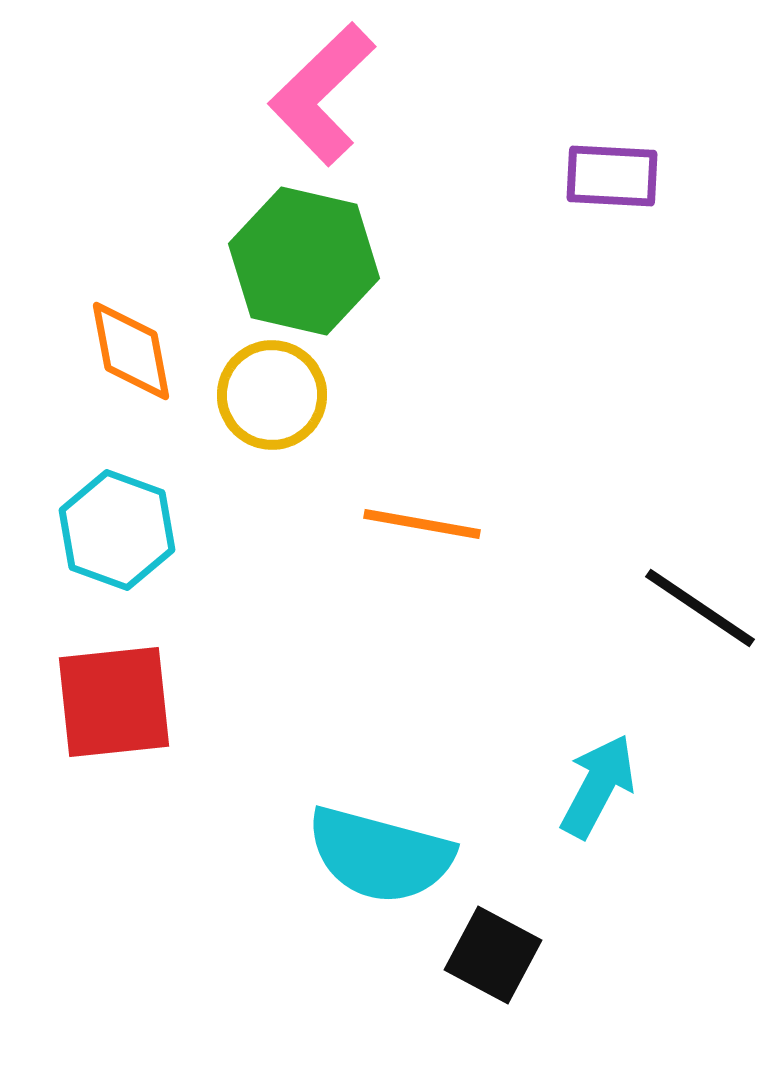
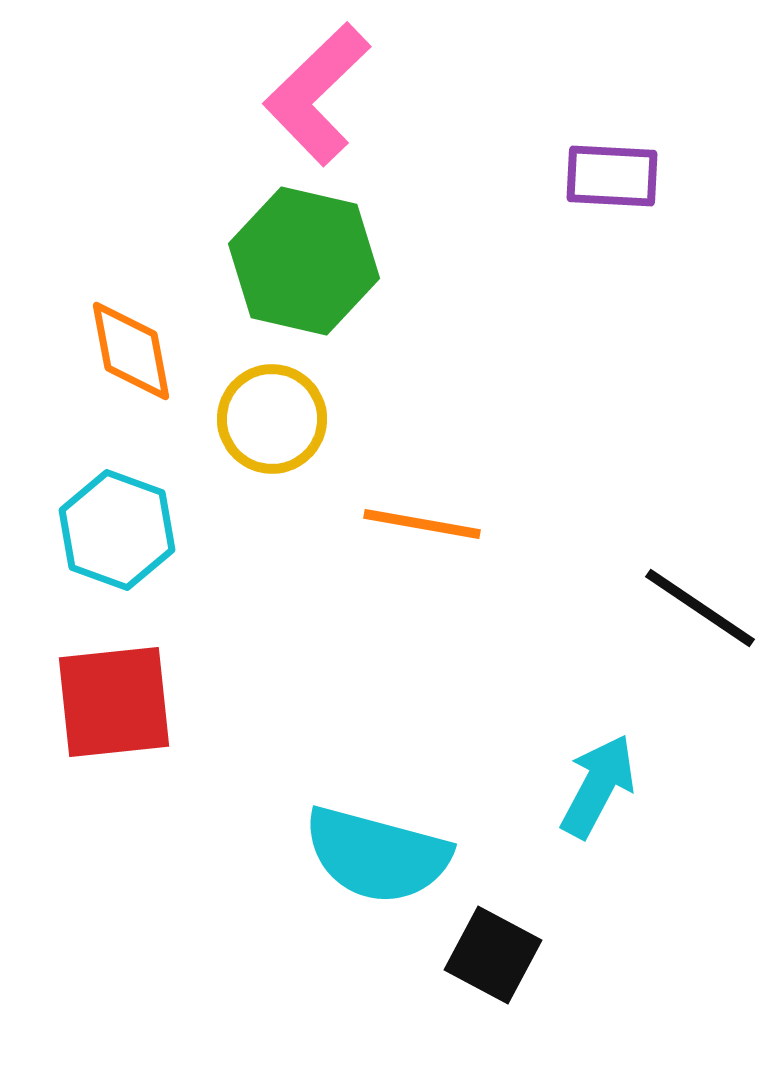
pink L-shape: moved 5 px left
yellow circle: moved 24 px down
cyan semicircle: moved 3 px left
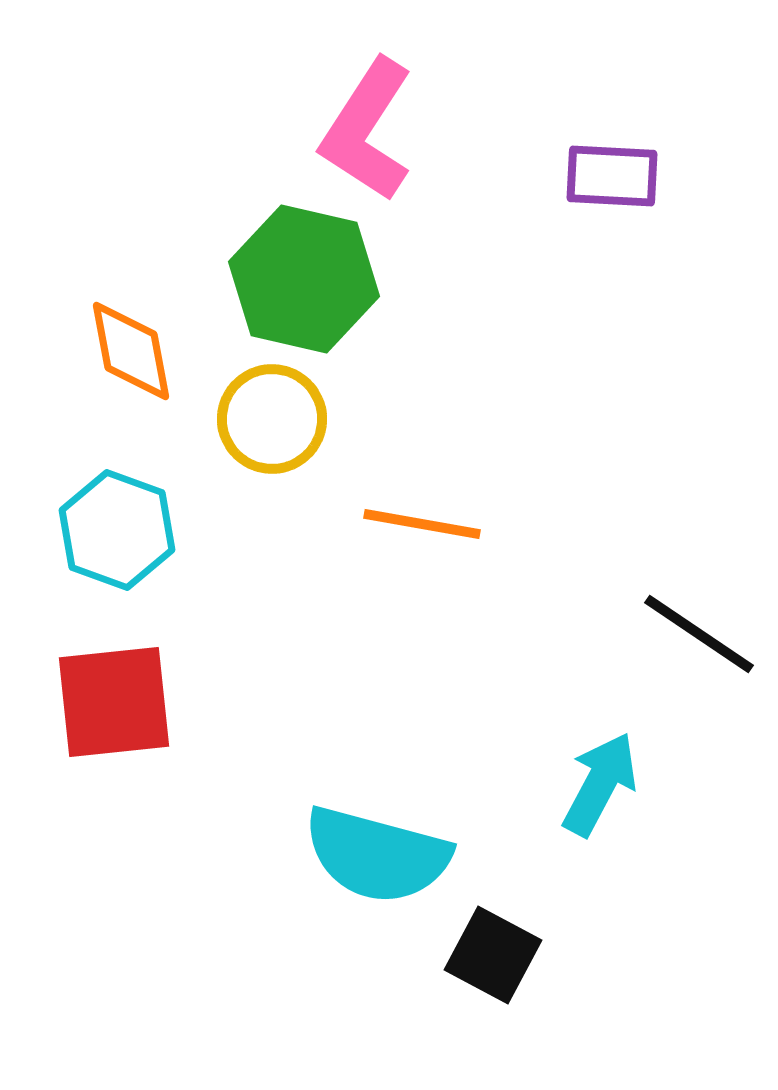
pink L-shape: moved 50 px right, 36 px down; rotated 13 degrees counterclockwise
green hexagon: moved 18 px down
black line: moved 1 px left, 26 px down
cyan arrow: moved 2 px right, 2 px up
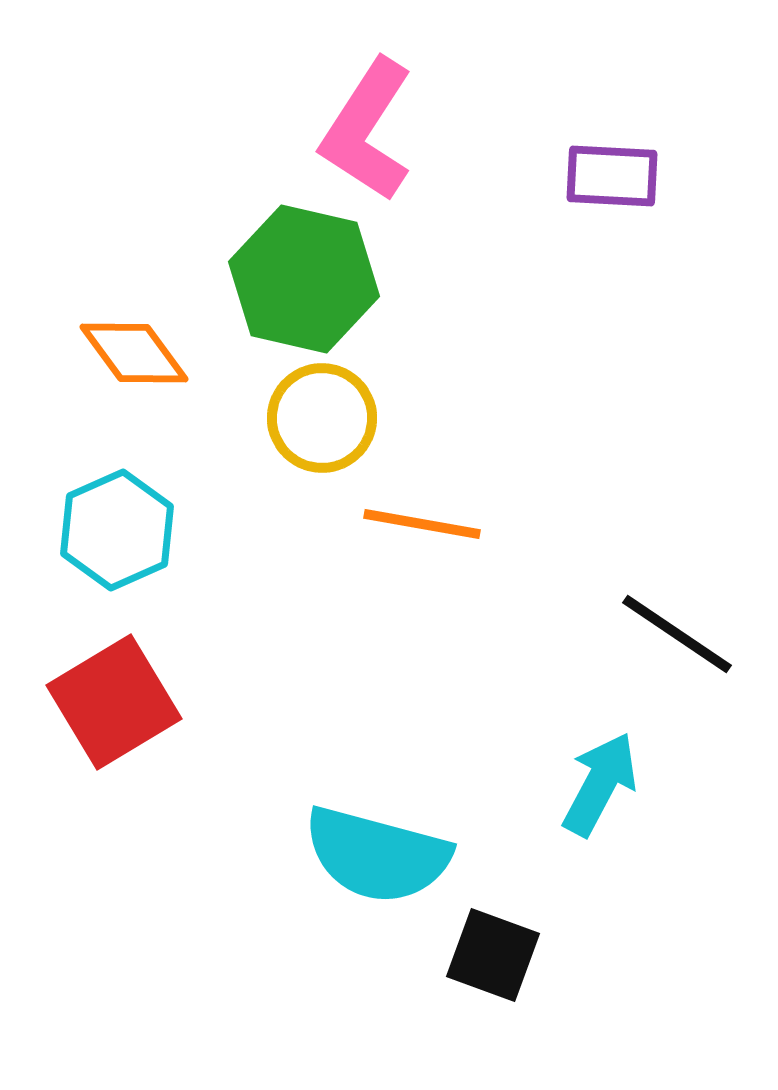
orange diamond: moved 3 px right, 2 px down; rotated 26 degrees counterclockwise
yellow circle: moved 50 px right, 1 px up
cyan hexagon: rotated 16 degrees clockwise
black line: moved 22 px left
red square: rotated 25 degrees counterclockwise
black square: rotated 8 degrees counterclockwise
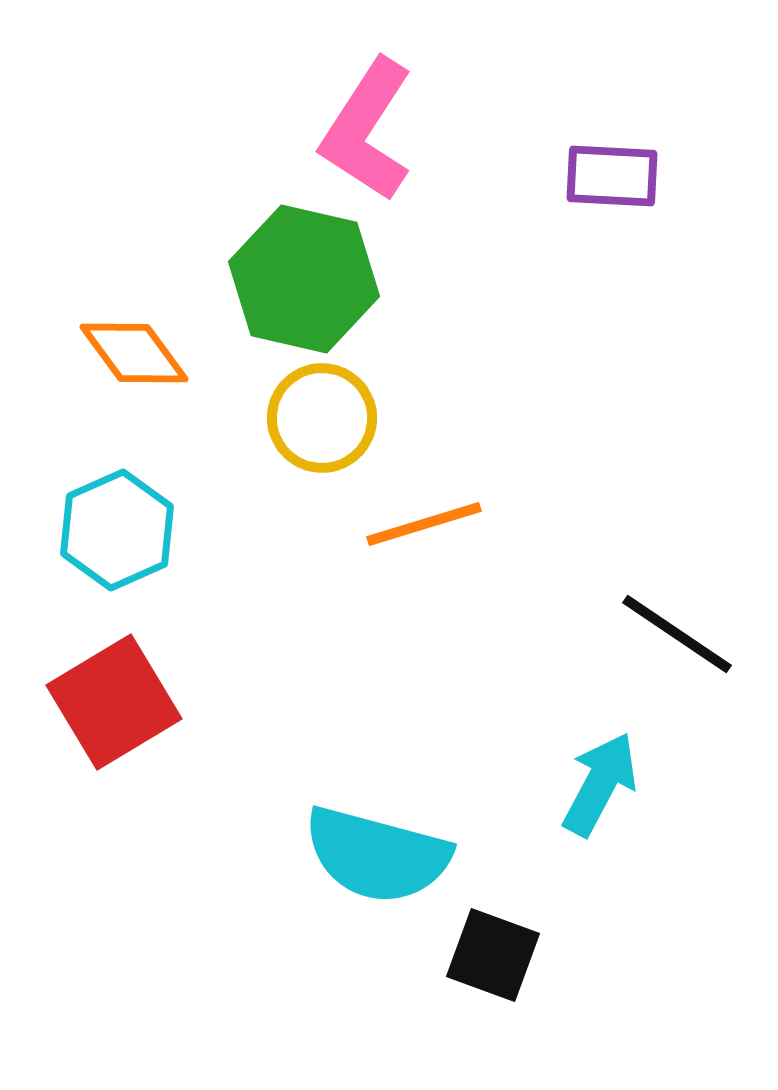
orange line: moved 2 px right; rotated 27 degrees counterclockwise
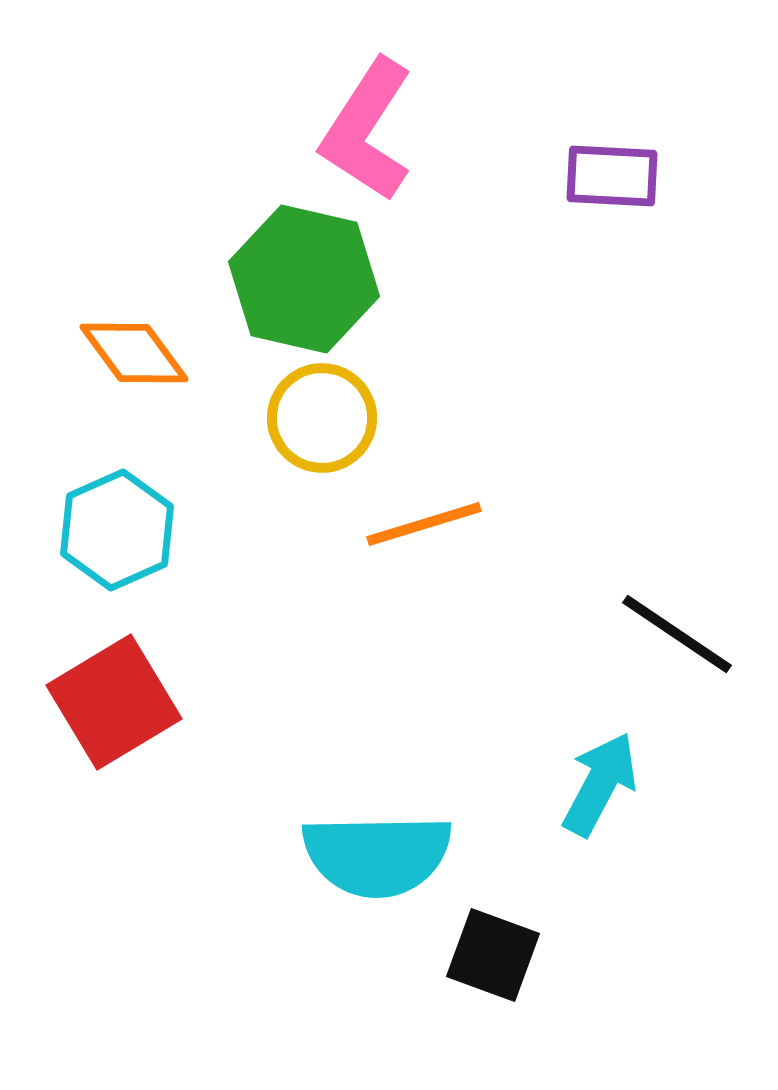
cyan semicircle: rotated 16 degrees counterclockwise
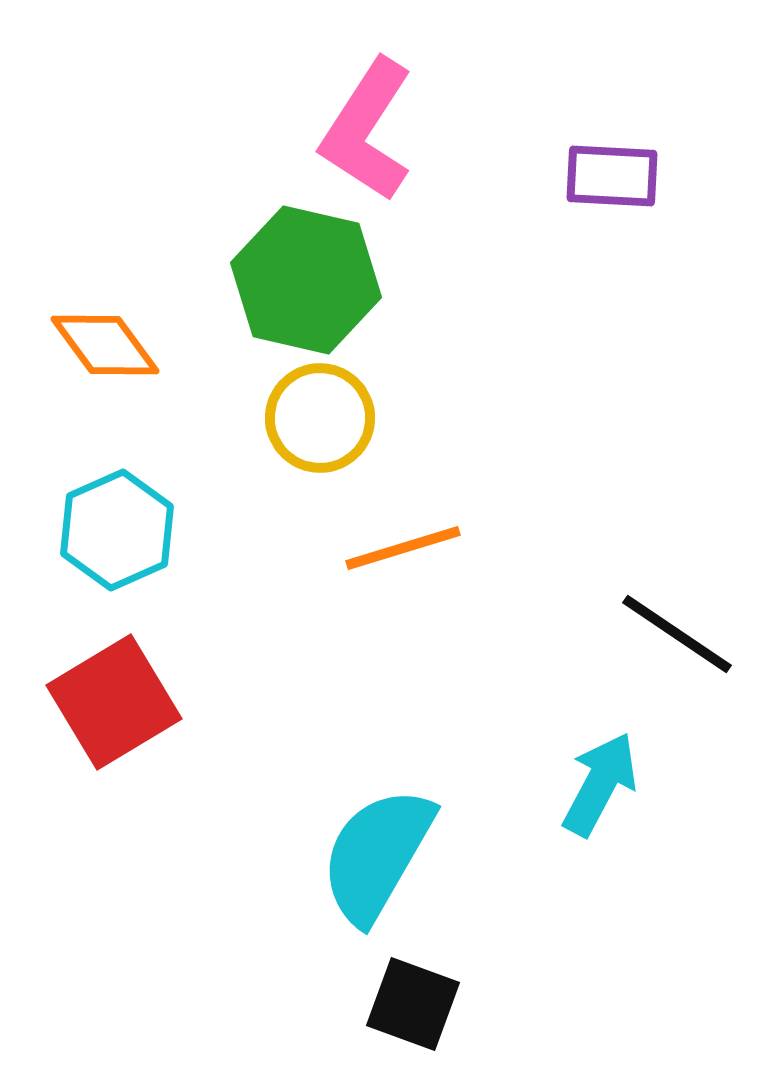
green hexagon: moved 2 px right, 1 px down
orange diamond: moved 29 px left, 8 px up
yellow circle: moved 2 px left
orange line: moved 21 px left, 24 px down
cyan semicircle: rotated 121 degrees clockwise
black square: moved 80 px left, 49 px down
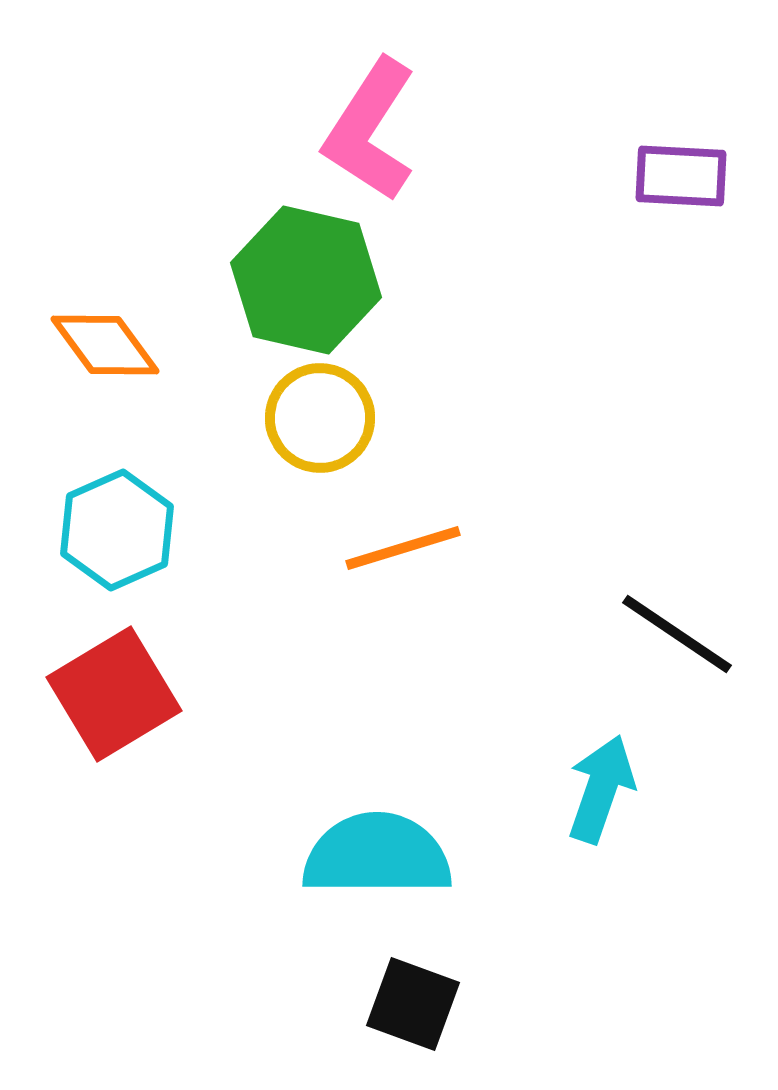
pink L-shape: moved 3 px right
purple rectangle: moved 69 px right
red square: moved 8 px up
cyan arrow: moved 1 px right, 5 px down; rotated 9 degrees counterclockwise
cyan semicircle: rotated 60 degrees clockwise
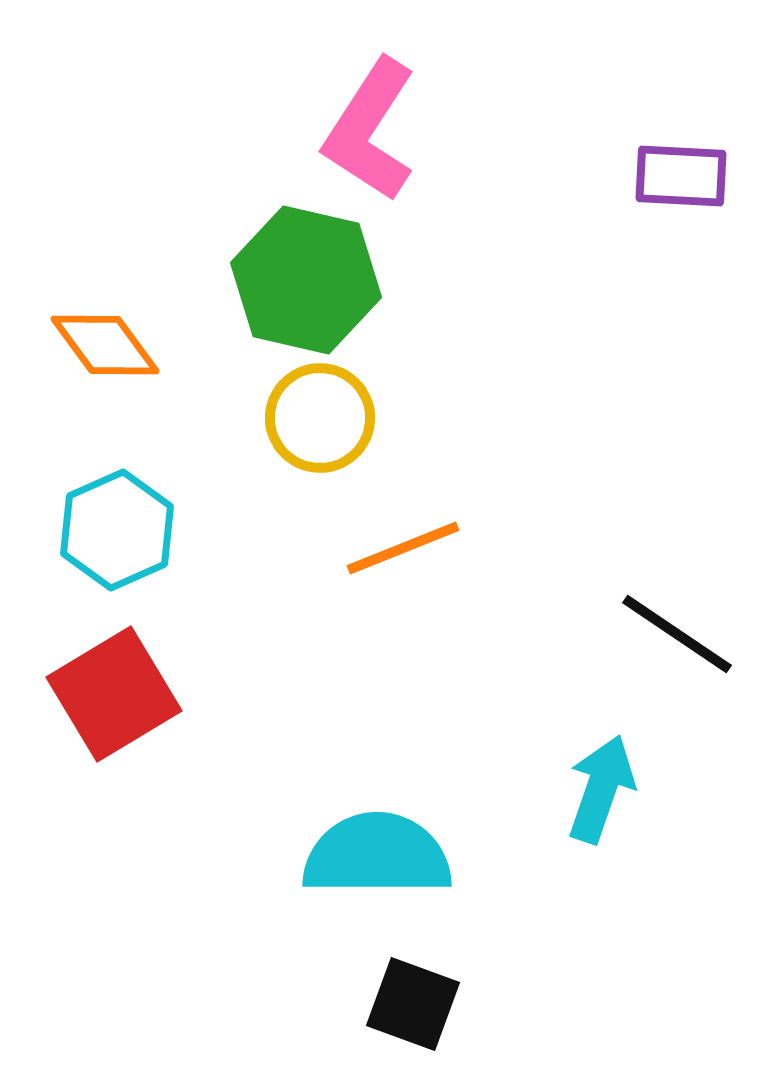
orange line: rotated 5 degrees counterclockwise
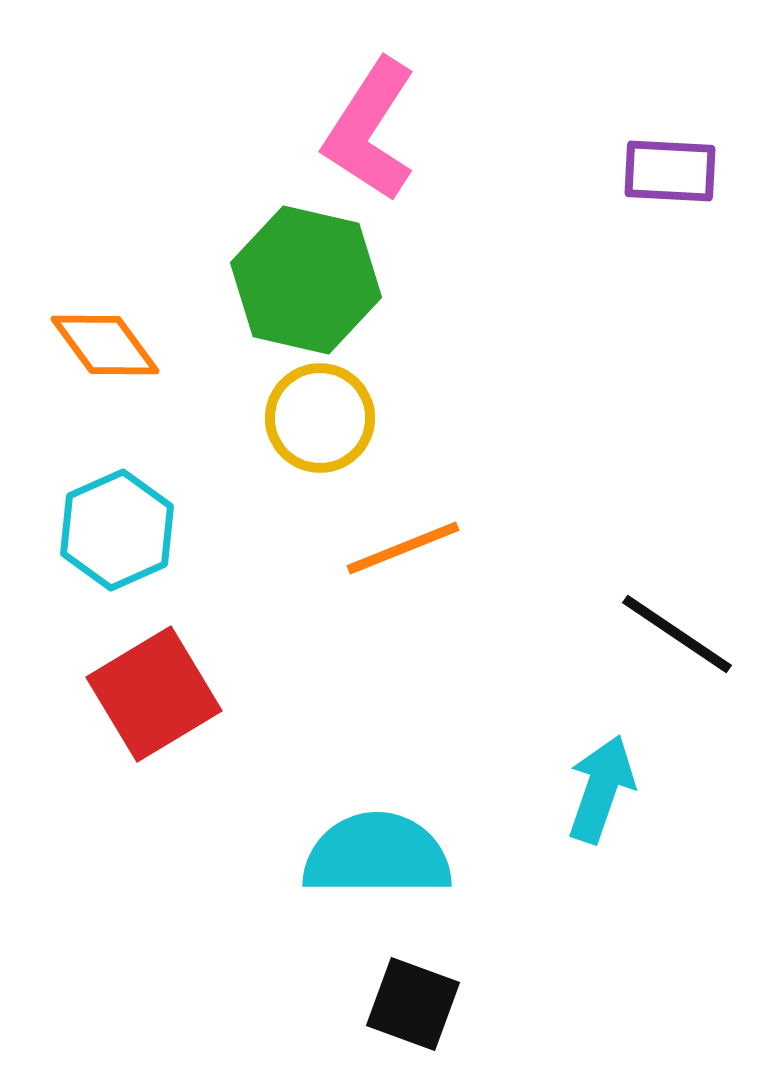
purple rectangle: moved 11 px left, 5 px up
red square: moved 40 px right
